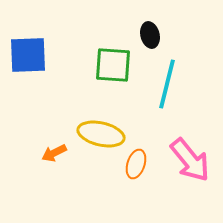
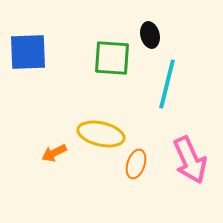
blue square: moved 3 px up
green square: moved 1 px left, 7 px up
pink arrow: rotated 15 degrees clockwise
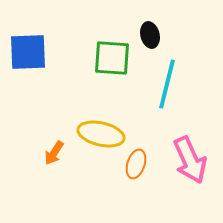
orange arrow: rotated 30 degrees counterclockwise
